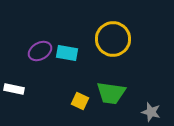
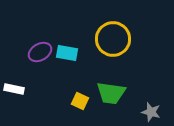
purple ellipse: moved 1 px down
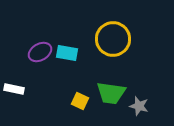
gray star: moved 12 px left, 6 px up
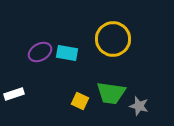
white rectangle: moved 5 px down; rotated 30 degrees counterclockwise
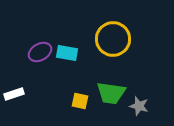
yellow square: rotated 12 degrees counterclockwise
